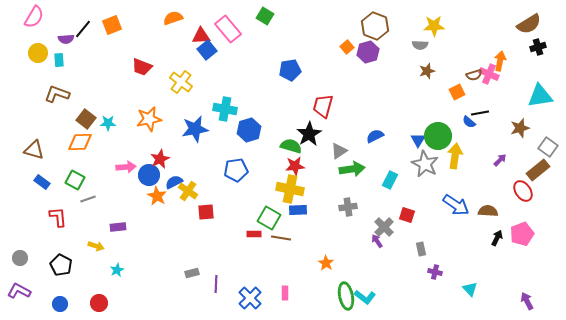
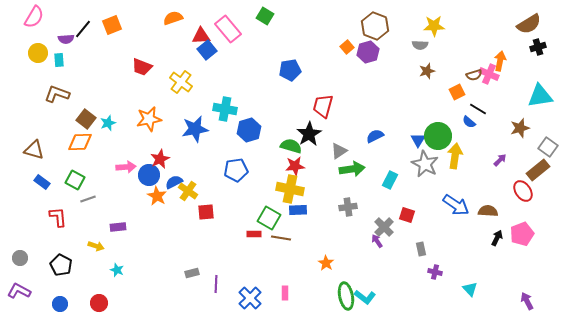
black line at (480, 113): moved 2 px left, 4 px up; rotated 42 degrees clockwise
cyan star at (108, 123): rotated 21 degrees counterclockwise
cyan star at (117, 270): rotated 24 degrees counterclockwise
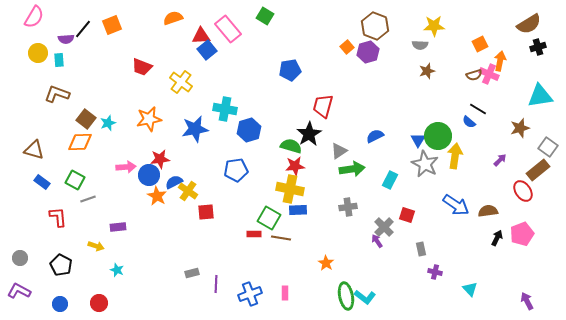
orange square at (457, 92): moved 23 px right, 48 px up
red star at (160, 159): rotated 18 degrees clockwise
brown semicircle at (488, 211): rotated 12 degrees counterclockwise
blue cross at (250, 298): moved 4 px up; rotated 25 degrees clockwise
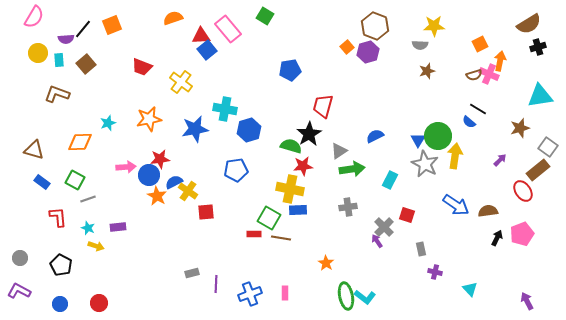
brown square at (86, 119): moved 55 px up; rotated 12 degrees clockwise
red star at (295, 166): moved 8 px right
cyan star at (117, 270): moved 29 px left, 42 px up
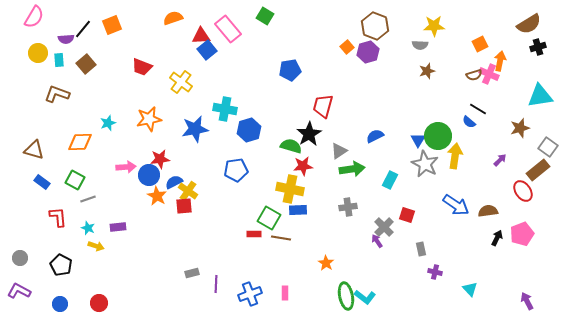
red square at (206, 212): moved 22 px left, 6 px up
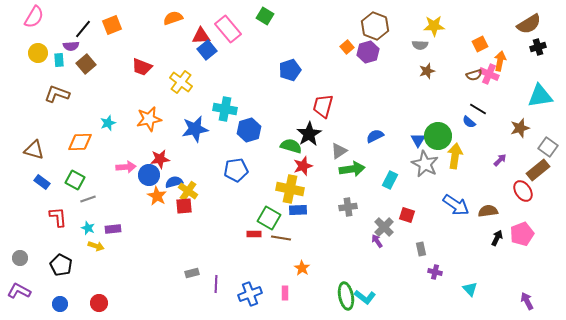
purple semicircle at (66, 39): moved 5 px right, 7 px down
blue pentagon at (290, 70): rotated 10 degrees counterclockwise
red star at (303, 166): rotated 12 degrees counterclockwise
blue semicircle at (174, 182): rotated 12 degrees clockwise
purple rectangle at (118, 227): moved 5 px left, 2 px down
orange star at (326, 263): moved 24 px left, 5 px down
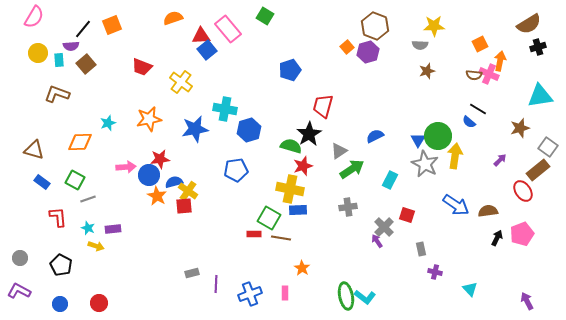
brown semicircle at (474, 75): rotated 21 degrees clockwise
green arrow at (352, 169): rotated 25 degrees counterclockwise
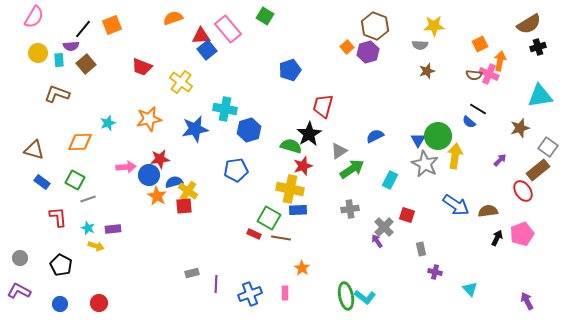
gray cross at (348, 207): moved 2 px right, 2 px down
red rectangle at (254, 234): rotated 24 degrees clockwise
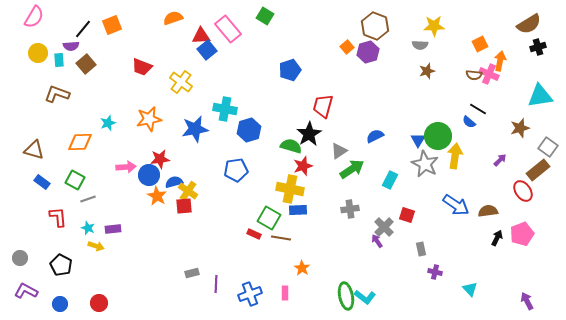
purple L-shape at (19, 291): moved 7 px right
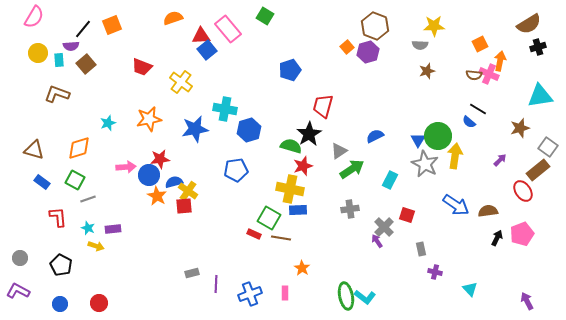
orange diamond at (80, 142): moved 1 px left, 6 px down; rotated 15 degrees counterclockwise
purple L-shape at (26, 291): moved 8 px left
